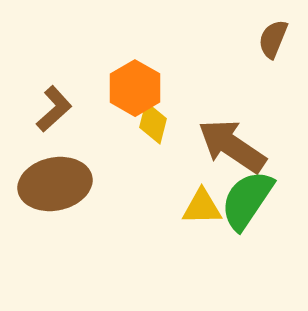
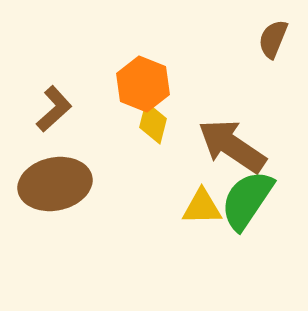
orange hexagon: moved 8 px right, 4 px up; rotated 8 degrees counterclockwise
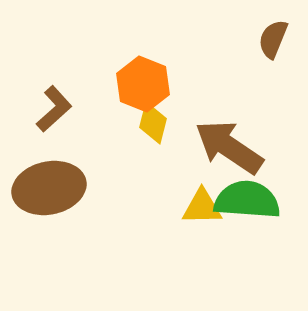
brown arrow: moved 3 px left, 1 px down
brown ellipse: moved 6 px left, 4 px down
green semicircle: rotated 60 degrees clockwise
